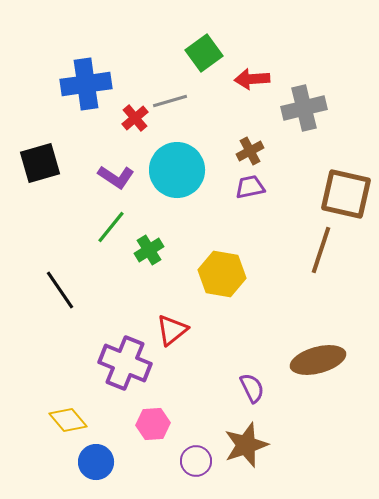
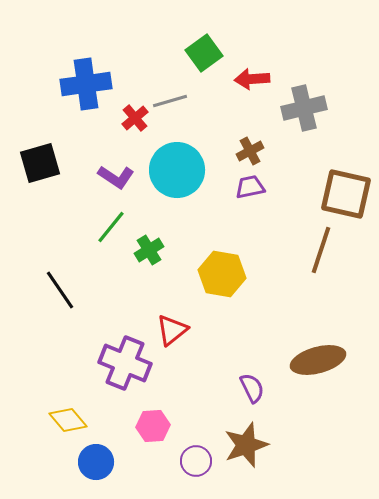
pink hexagon: moved 2 px down
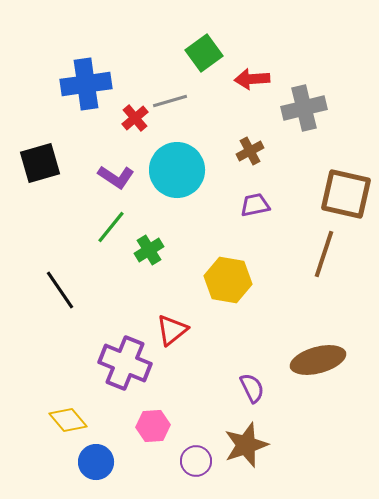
purple trapezoid: moved 5 px right, 18 px down
brown line: moved 3 px right, 4 px down
yellow hexagon: moved 6 px right, 6 px down
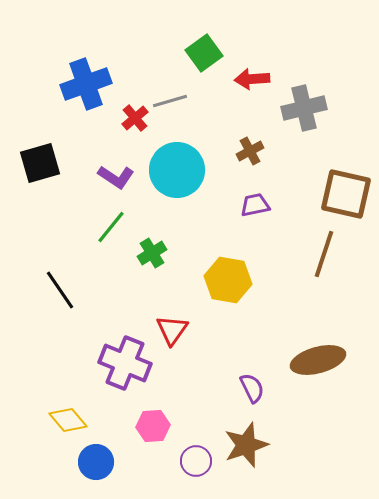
blue cross: rotated 12 degrees counterclockwise
green cross: moved 3 px right, 3 px down
red triangle: rotated 16 degrees counterclockwise
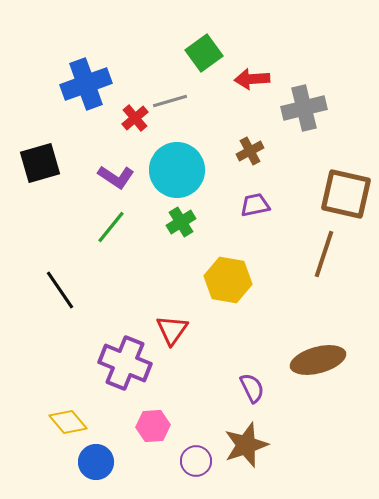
green cross: moved 29 px right, 31 px up
yellow diamond: moved 2 px down
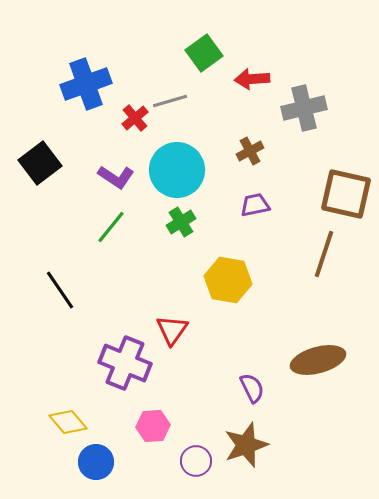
black square: rotated 21 degrees counterclockwise
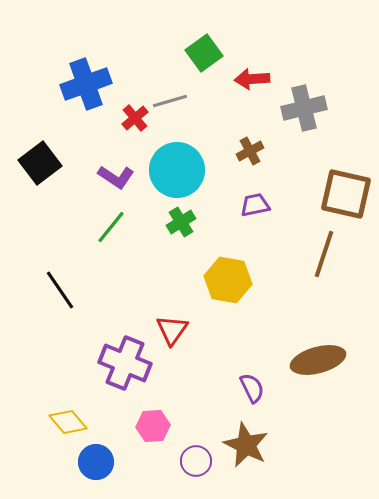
brown star: rotated 27 degrees counterclockwise
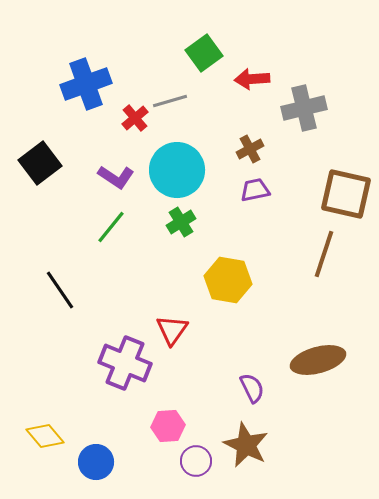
brown cross: moved 2 px up
purple trapezoid: moved 15 px up
yellow diamond: moved 23 px left, 14 px down
pink hexagon: moved 15 px right
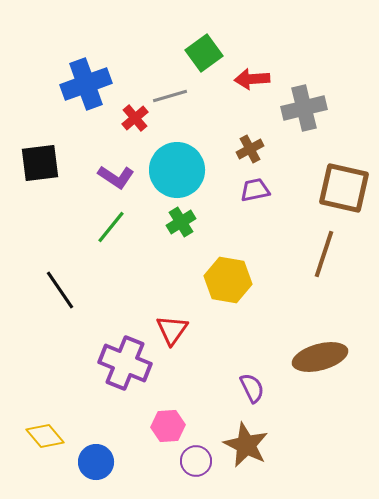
gray line: moved 5 px up
black square: rotated 30 degrees clockwise
brown square: moved 2 px left, 6 px up
brown ellipse: moved 2 px right, 3 px up
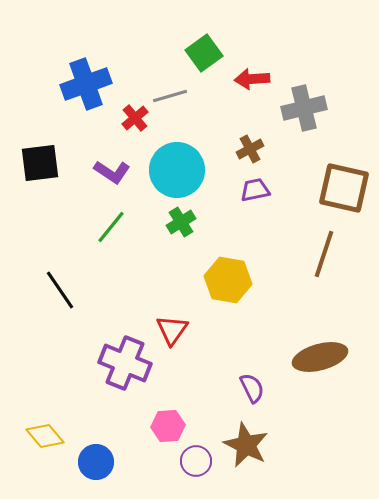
purple L-shape: moved 4 px left, 5 px up
